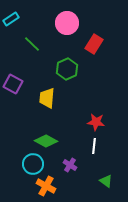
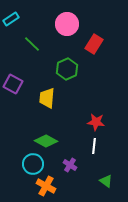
pink circle: moved 1 px down
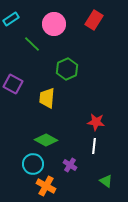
pink circle: moved 13 px left
red rectangle: moved 24 px up
green diamond: moved 1 px up
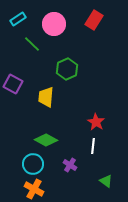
cyan rectangle: moved 7 px right
yellow trapezoid: moved 1 px left, 1 px up
red star: rotated 24 degrees clockwise
white line: moved 1 px left
orange cross: moved 12 px left, 3 px down
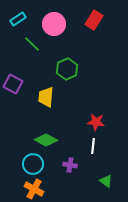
red star: rotated 24 degrees counterclockwise
purple cross: rotated 24 degrees counterclockwise
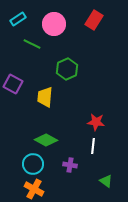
green line: rotated 18 degrees counterclockwise
yellow trapezoid: moved 1 px left
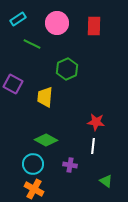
red rectangle: moved 6 px down; rotated 30 degrees counterclockwise
pink circle: moved 3 px right, 1 px up
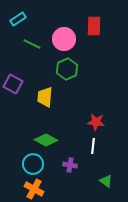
pink circle: moved 7 px right, 16 px down
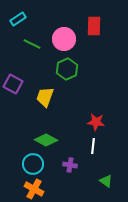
yellow trapezoid: rotated 15 degrees clockwise
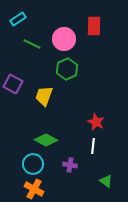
yellow trapezoid: moved 1 px left, 1 px up
red star: rotated 18 degrees clockwise
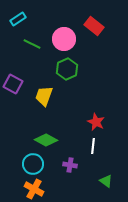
red rectangle: rotated 54 degrees counterclockwise
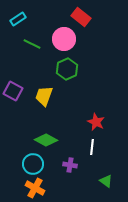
red rectangle: moved 13 px left, 9 px up
purple square: moved 7 px down
white line: moved 1 px left, 1 px down
orange cross: moved 1 px right, 1 px up
